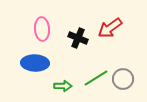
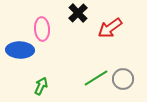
black cross: moved 25 px up; rotated 24 degrees clockwise
blue ellipse: moved 15 px left, 13 px up
green arrow: moved 22 px left; rotated 66 degrees counterclockwise
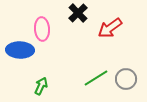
gray circle: moved 3 px right
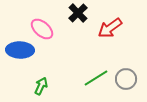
pink ellipse: rotated 45 degrees counterclockwise
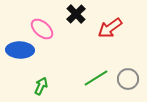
black cross: moved 2 px left, 1 px down
gray circle: moved 2 px right
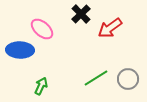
black cross: moved 5 px right
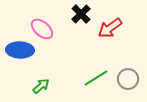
green arrow: rotated 24 degrees clockwise
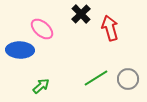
red arrow: rotated 110 degrees clockwise
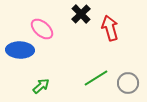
gray circle: moved 4 px down
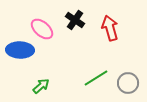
black cross: moved 6 px left, 6 px down; rotated 12 degrees counterclockwise
